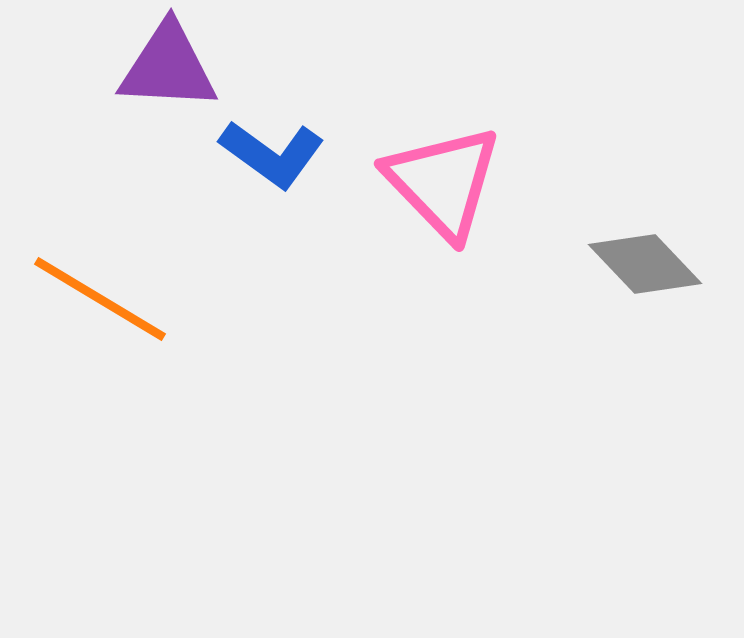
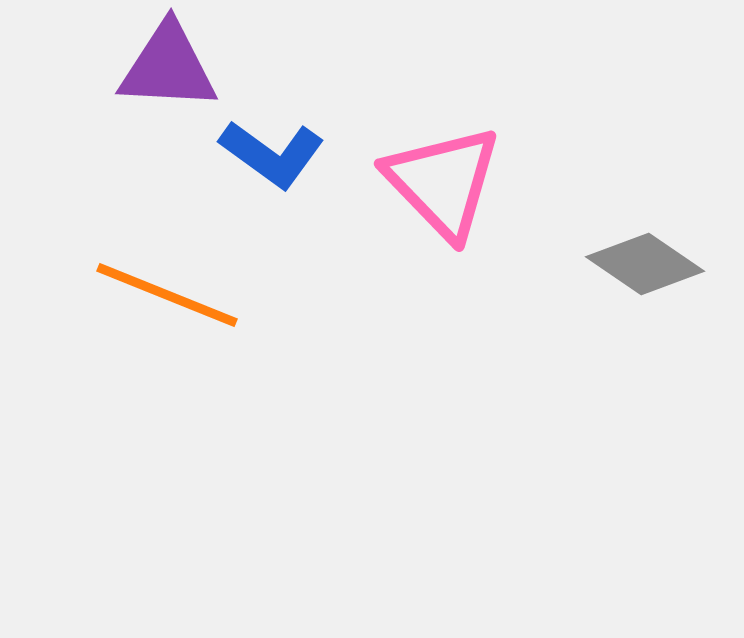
gray diamond: rotated 12 degrees counterclockwise
orange line: moved 67 px right, 4 px up; rotated 9 degrees counterclockwise
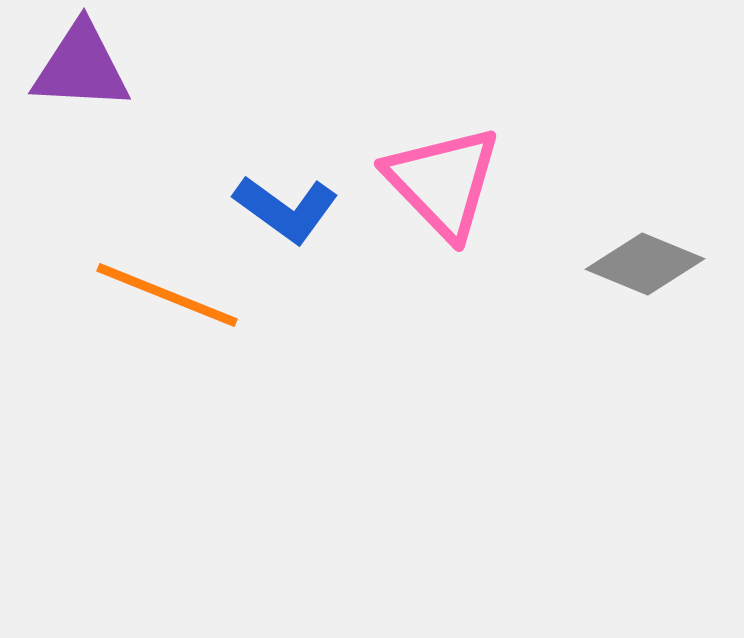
purple triangle: moved 87 px left
blue L-shape: moved 14 px right, 55 px down
gray diamond: rotated 12 degrees counterclockwise
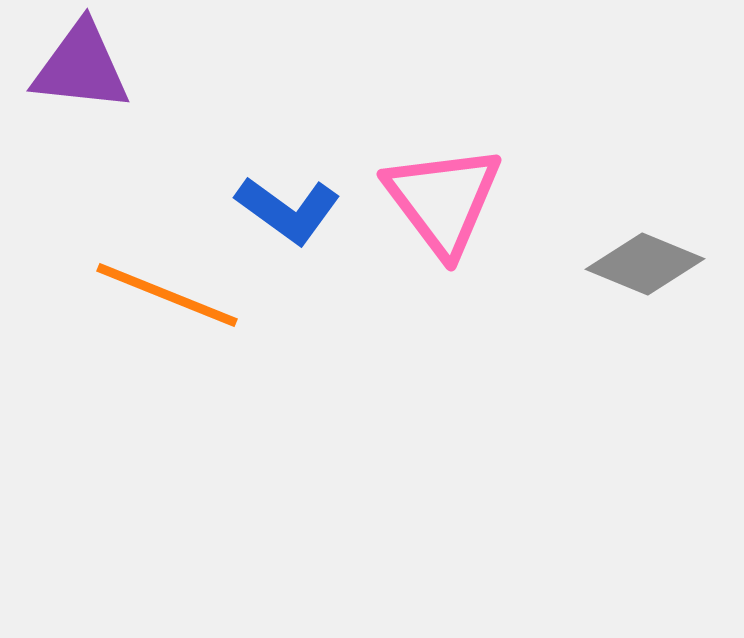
purple triangle: rotated 3 degrees clockwise
pink triangle: moved 18 px down; rotated 7 degrees clockwise
blue L-shape: moved 2 px right, 1 px down
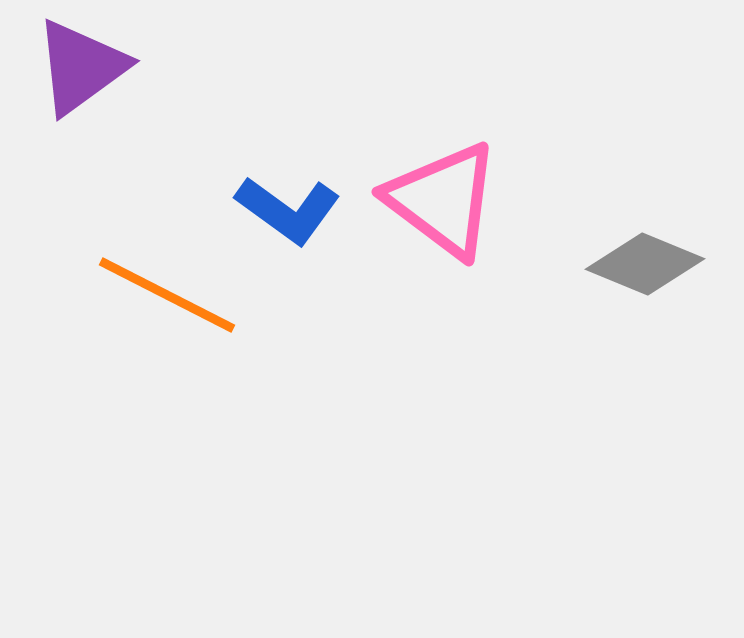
purple triangle: rotated 42 degrees counterclockwise
pink triangle: rotated 16 degrees counterclockwise
orange line: rotated 5 degrees clockwise
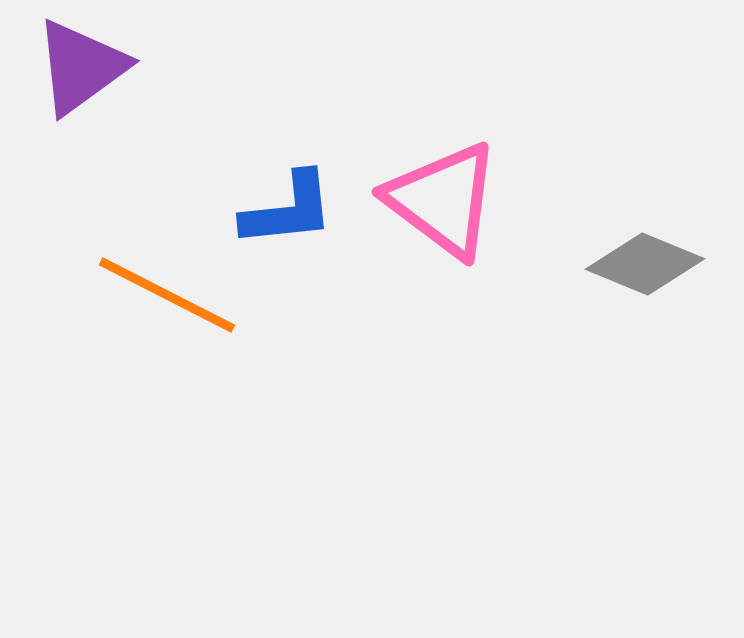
blue L-shape: rotated 42 degrees counterclockwise
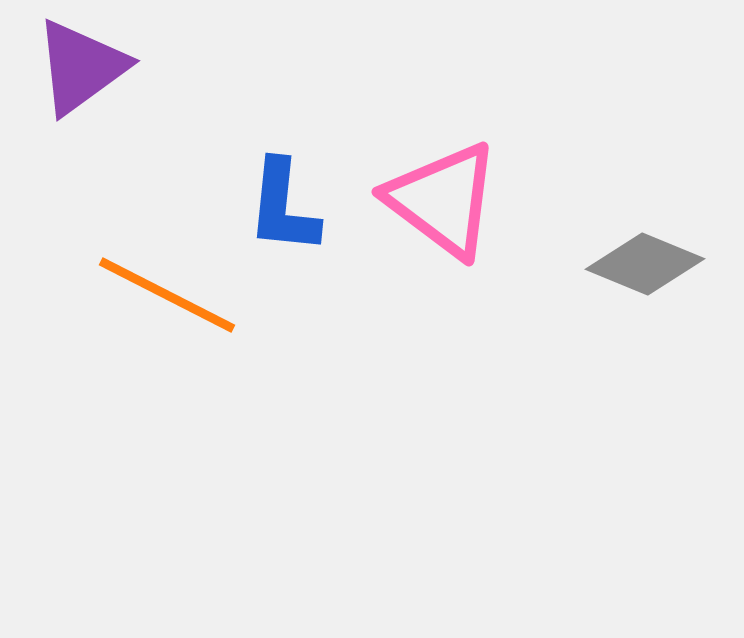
blue L-shape: moved 5 px left, 3 px up; rotated 102 degrees clockwise
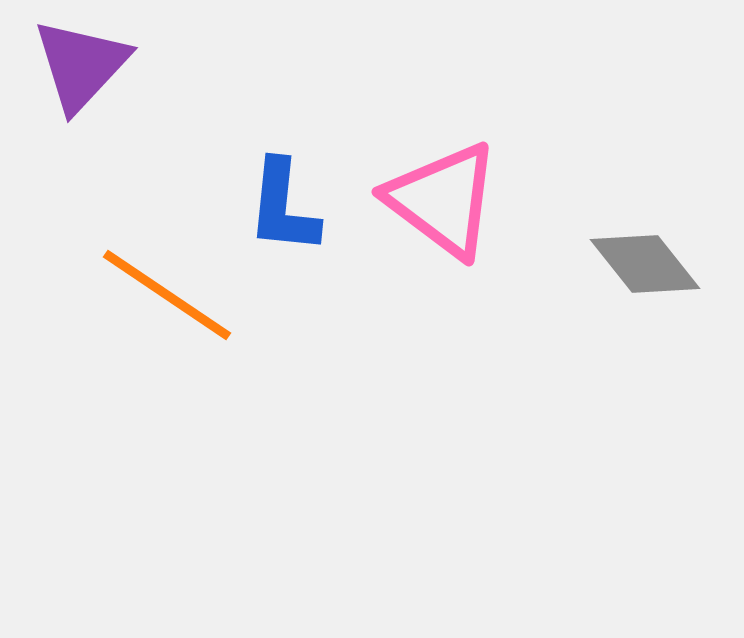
purple triangle: moved 2 px up; rotated 11 degrees counterclockwise
gray diamond: rotated 29 degrees clockwise
orange line: rotated 7 degrees clockwise
